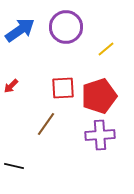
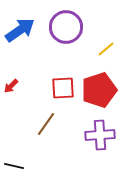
red pentagon: moved 6 px up
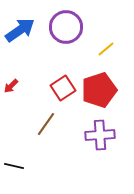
red square: rotated 30 degrees counterclockwise
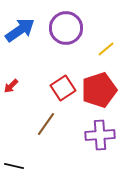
purple circle: moved 1 px down
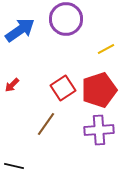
purple circle: moved 9 px up
yellow line: rotated 12 degrees clockwise
red arrow: moved 1 px right, 1 px up
purple cross: moved 1 px left, 5 px up
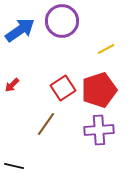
purple circle: moved 4 px left, 2 px down
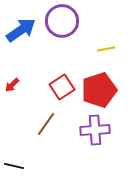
blue arrow: moved 1 px right
yellow line: rotated 18 degrees clockwise
red square: moved 1 px left, 1 px up
purple cross: moved 4 px left
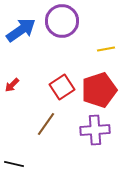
black line: moved 2 px up
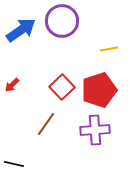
yellow line: moved 3 px right
red square: rotated 10 degrees counterclockwise
